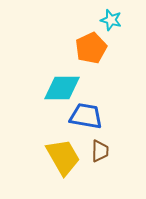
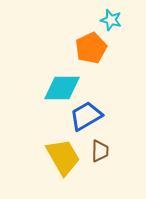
blue trapezoid: rotated 40 degrees counterclockwise
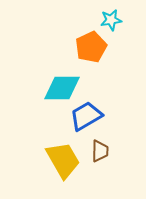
cyan star: rotated 25 degrees counterclockwise
orange pentagon: moved 1 px up
yellow trapezoid: moved 3 px down
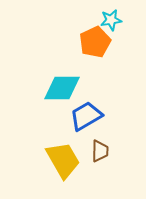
orange pentagon: moved 4 px right, 5 px up
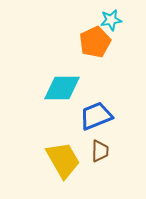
blue trapezoid: moved 10 px right; rotated 8 degrees clockwise
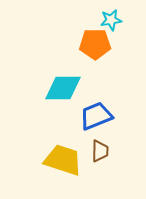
orange pentagon: moved 2 px down; rotated 24 degrees clockwise
cyan diamond: moved 1 px right
yellow trapezoid: rotated 42 degrees counterclockwise
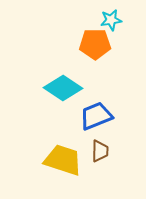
cyan diamond: rotated 33 degrees clockwise
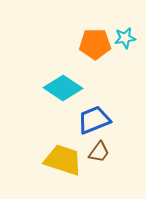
cyan star: moved 14 px right, 18 px down
blue trapezoid: moved 2 px left, 4 px down
brown trapezoid: moved 1 px left, 1 px down; rotated 35 degrees clockwise
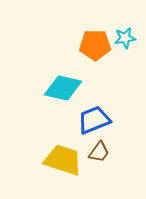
orange pentagon: moved 1 px down
cyan diamond: rotated 21 degrees counterclockwise
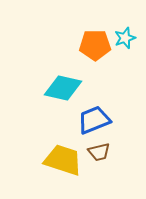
cyan star: rotated 10 degrees counterclockwise
brown trapezoid: rotated 40 degrees clockwise
